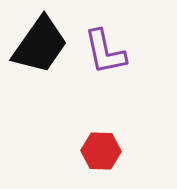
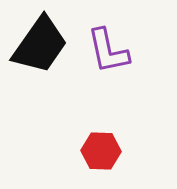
purple L-shape: moved 3 px right, 1 px up
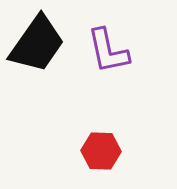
black trapezoid: moved 3 px left, 1 px up
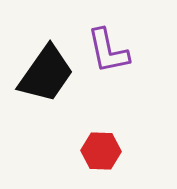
black trapezoid: moved 9 px right, 30 px down
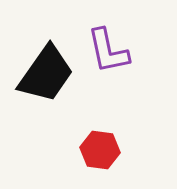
red hexagon: moved 1 px left, 1 px up; rotated 6 degrees clockwise
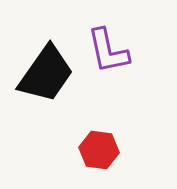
red hexagon: moved 1 px left
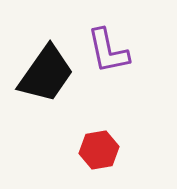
red hexagon: rotated 18 degrees counterclockwise
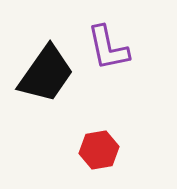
purple L-shape: moved 3 px up
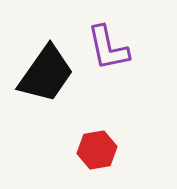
red hexagon: moved 2 px left
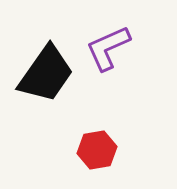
purple L-shape: rotated 78 degrees clockwise
